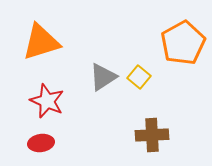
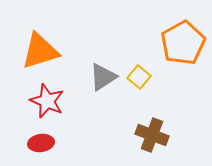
orange triangle: moved 1 px left, 9 px down
brown cross: rotated 24 degrees clockwise
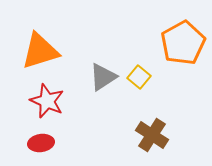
brown cross: rotated 12 degrees clockwise
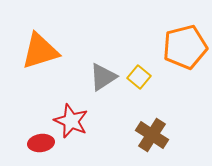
orange pentagon: moved 2 px right, 4 px down; rotated 15 degrees clockwise
red star: moved 24 px right, 20 px down
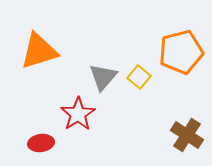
orange pentagon: moved 4 px left, 5 px down
orange triangle: moved 1 px left
gray triangle: rotated 16 degrees counterclockwise
red star: moved 7 px right, 7 px up; rotated 16 degrees clockwise
brown cross: moved 35 px right
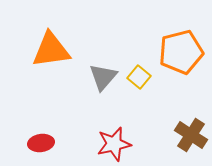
orange triangle: moved 12 px right, 1 px up; rotated 9 degrees clockwise
red star: moved 36 px right, 30 px down; rotated 20 degrees clockwise
brown cross: moved 4 px right
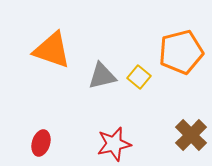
orange triangle: moved 1 px right; rotated 27 degrees clockwise
gray triangle: moved 1 px left, 1 px up; rotated 36 degrees clockwise
brown cross: rotated 12 degrees clockwise
red ellipse: rotated 65 degrees counterclockwise
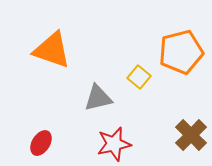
gray triangle: moved 4 px left, 22 px down
red ellipse: rotated 15 degrees clockwise
